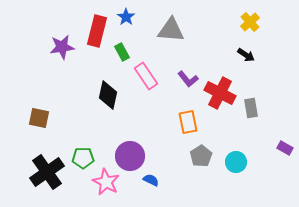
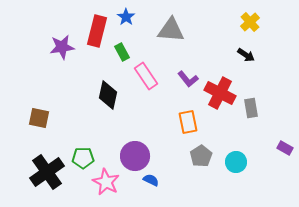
purple circle: moved 5 px right
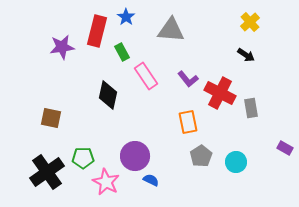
brown square: moved 12 px right
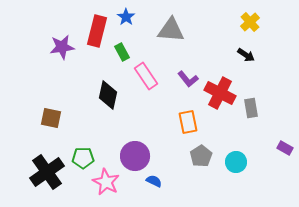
blue semicircle: moved 3 px right, 1 px down
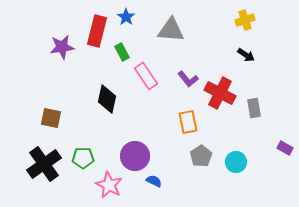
yellow cross: moved 5 px left, 2 px up; rotated 24 degrees clockwise
black diamond: moved 1 px left, 4 px down
gray rectangle: moved 3 px right
black cross: moved 3 px left, 8 px up
pink star: moved 3 px right, 3 px down
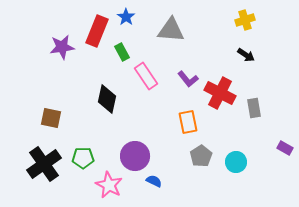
red rectangle: rotated 8 degrees clockwise
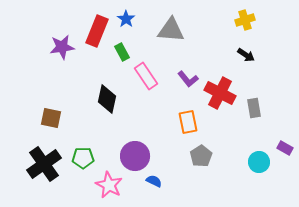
blue star: moved 2 px down
cyan circle: moved 23 px right
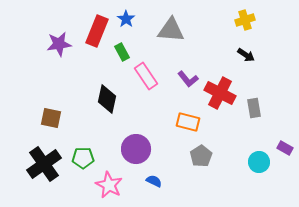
purple star: moved 3 px left, 3 px up
orange rectangle: rotated 65 degrees counterclockwise
purple circle: moved 1 px right, 7 px up
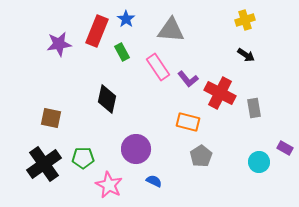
pink rectangle: moved 12 px right, 9 px up
